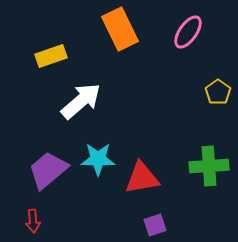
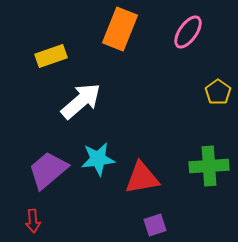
orange rectangle: rotated 48 degrees clockwise
cyan star: rotated 8 degrees counterclockwise
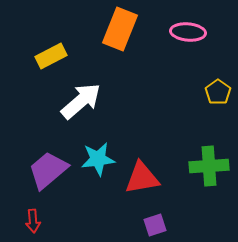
pink ellipse: rotated 60 degrees clockwise
yellow rectangle: rotated 8 degrees counterclockwise
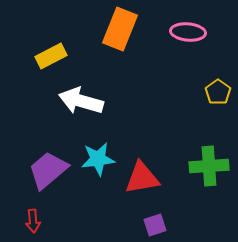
white arrow: rotated 123 degrees counterclockwise
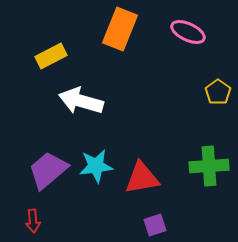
pink ellipse: rotated 20 degrees clockwise
cyan star: moved 2 px left, 7 px down
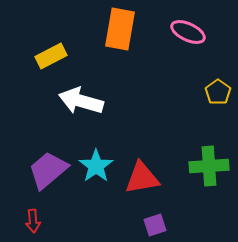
orange rectangle: rotated 12 degrees counterclockwise
cyan star: rotated 28 degrees counterclockwise
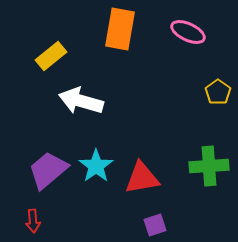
yellow rectangle: rotated 12 degrees counterclockwise
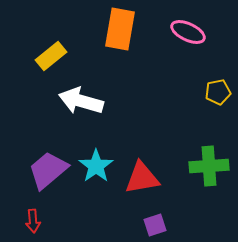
yellow pentagon: rotated 25 degrees clockwise
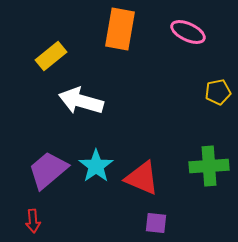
red triangle: rotated 33 degrees clockwise
purple square: moved 1 px right, 2 px up; rotated 25 degrees clockwise
